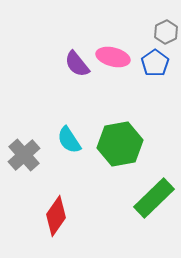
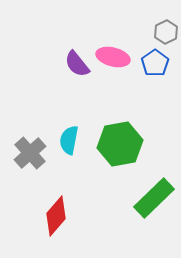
cyan semicircle: rotated 44 degrees clockwise
gray cross: moved 6 px right, 2 px up
red diamond: rotated 6 degrees clockwise
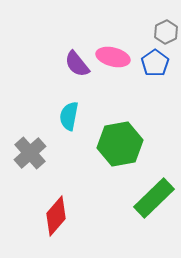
cyan semicircle: moved 24 px up
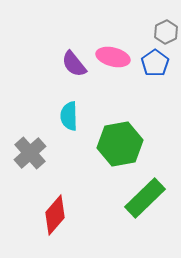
purple semicircle: moved 3 px left
cyan semicircle: rotated 12 degrees counterclockwise
green rectangle: moved 9 px left
red diamond: moved 1 px left, 1 px up
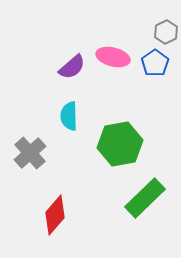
purple semicircle: moved 2 px left, 3 px down; rotated 92 degrees counterclockwise
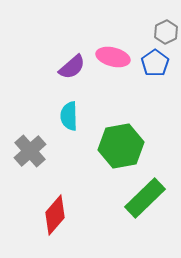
green hexagon: moved 1 px right, 2 px down
gray cross: moved 2 px up
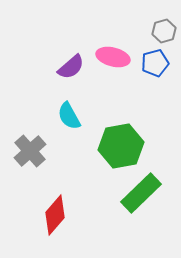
gray hexagon: moved 2 px left, 1 px up; rotated 10 degrees clockwise
blue pentagon: rotated 20 degrees clockwise
purple semicircle: moved 1 px left
cyan semicircle: rotated 28 degrees counterclockwise
green rectangle: moved 4 px left, 5 px up
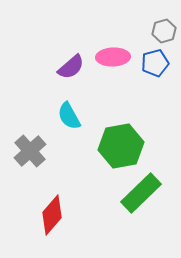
pink ellipse: rotated 16 degrees counterclockwise
red diamond: moved 3 px left
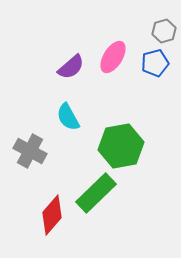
pink ellipse: rotated 56 degrees counterclockwise
cyan semicircle: moved 1 px left, 1 px down
gray cross: rotated 20 degrees counterclockwise
green rectangle: moved 45 px left
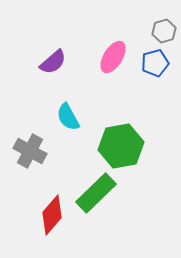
purple semicircle: moved 18 px left, 5 px up
